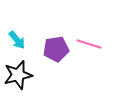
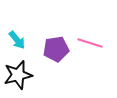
pink line: moved 1 px right, 1 px up
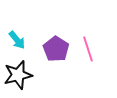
pink line: moved 2 px left, 6 px down; rotated 55 degrees clockwise
purple pentagon: rotated 30 degrees counterclockwise
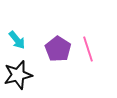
purple pentagon: moved 2 px right
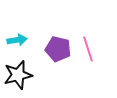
cyan arrow: rotated 60 degrees counterclockwise
purple pentagon: rotated 20 degrees counterclockwise
